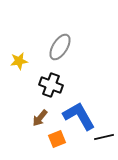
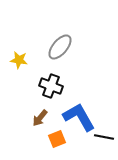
gray ellipse: rotated 8 degrees clockwise
yellow star: moved 1 px up; rotated 18 degrees clockwise
black cross: moved 1 px down
blue L-shape: moved 1 px down
black line: rotated 24 degrees clockwise
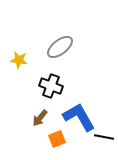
gray ellipse: rotated 12 degrees clockwise
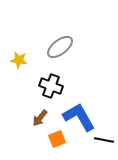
black line: moved 3 px down
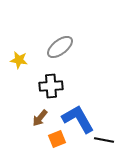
black cross: rotated 25 degrees counterclockwise
blue L-shape: moved 1 px left, 2 px down
